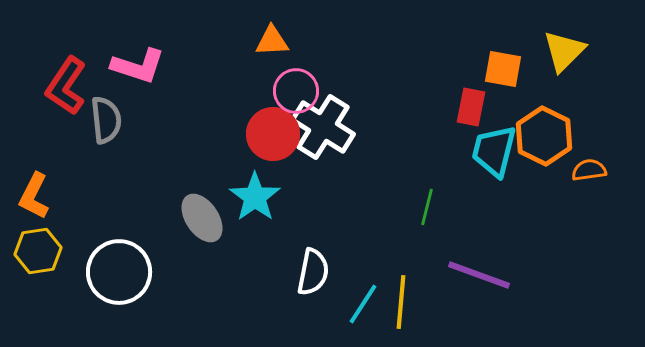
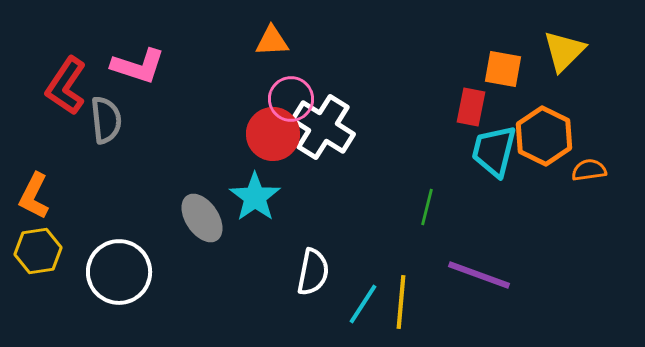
pink circle: moved 5 px left, 8 px down
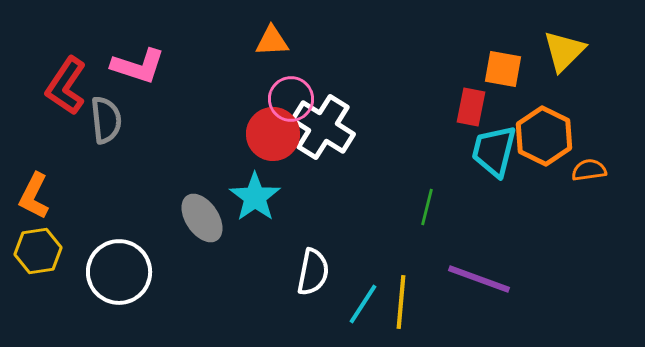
purple line: moved 4 px down
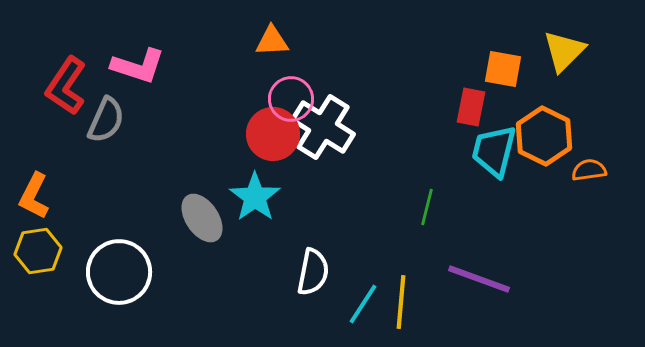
gray semicircle: rotated 30 degrees clockwise
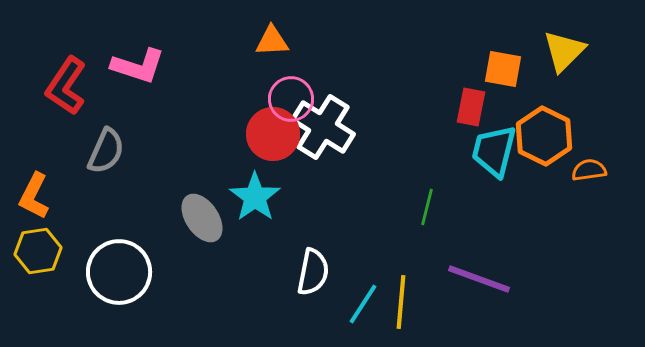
gray semicircle: moved 31 px down
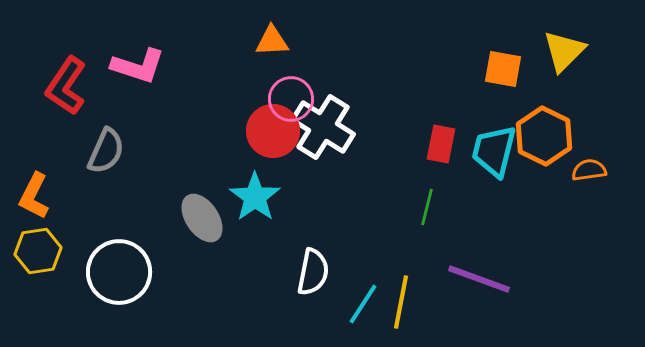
red rectangle: moved 30 px left, 37 px down
red circle: moved 3 px up
yellow line: rotated 6 degrees clockwise
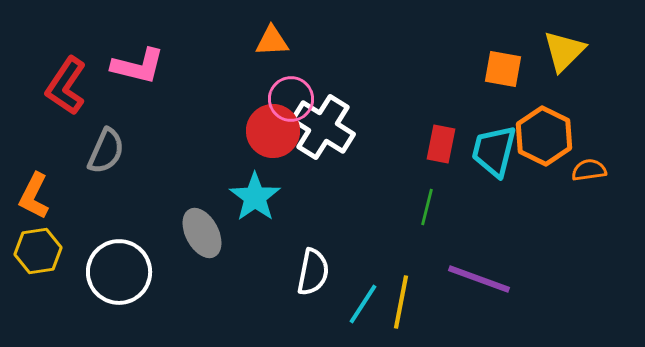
pink L-shape: rotated 4 degrees counterclockwise
gray ellipse: moved 15 px down; rotated 6 degrees clockwise
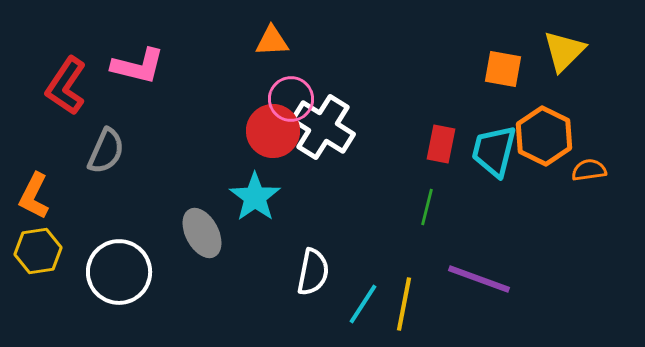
yellow line: moved 3 px right, 2 px down
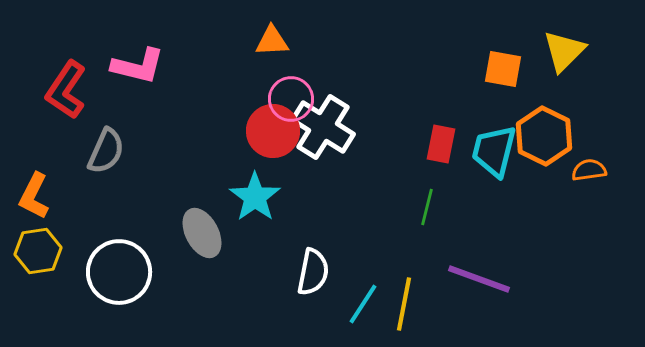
red L-shape: moved 4 px down
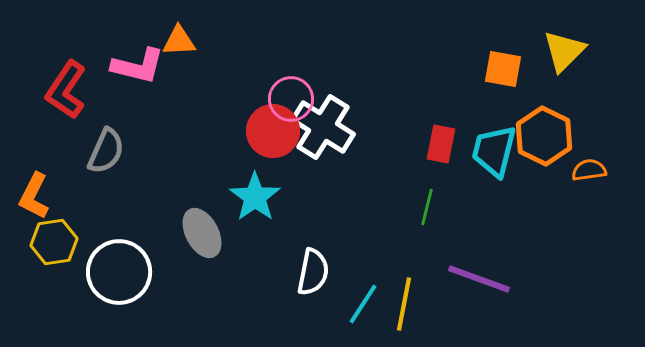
orange triangle: moved 93 px left
yellow hexagon: moved 16 px right, 9 px up
